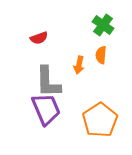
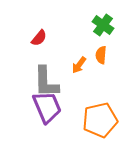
red semicircle: rotated 30 degrees counterclockwise
orange arrow: rotated 24 degrees clockwise
gray L-shape: moved 2 px left
purple trapezoid: moved 1 px right, 2 px up
orange pentagon: rotated 20 degrees clockwise
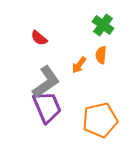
red semicircle: rotated 90 degrees clockwise
gray L-shape: rotated 124 degrees counterclockwise
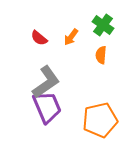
orange arrow: moved 8 px left, 28 px up
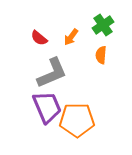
green cross: rotated 20 degrees clockwise
gray L-shape: moved 6 px right, 9 px up; rotated 12 degrees clockwise
orange pentagon: moved 23 px left; rotated 12 degrees clockwise
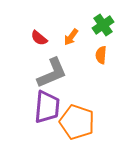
purple trapezoid: rotated 28 degrees clockwise
orange pentagon: moved 2 px down; rotated 20 degrees clockwise
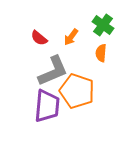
green cross: rotated 20 degrees counterclockwise
orange semicircle: moved 2 px up
gray L-shape: moved 1 px right, 2 px up
purple trapezoid: moved 1 px up
orange pentagon: moved 31 px up
